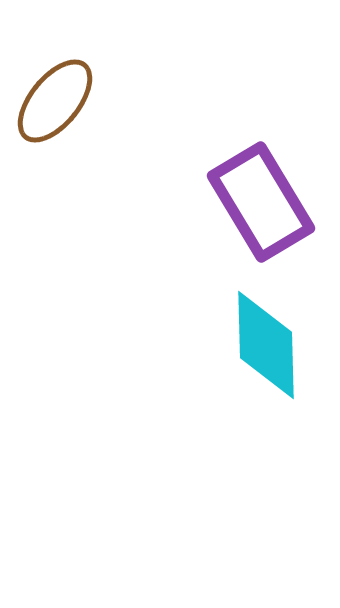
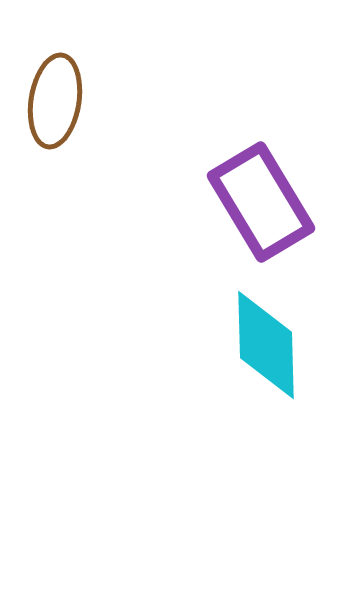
brown ellipse: rotated 30 degrees counterclockwise
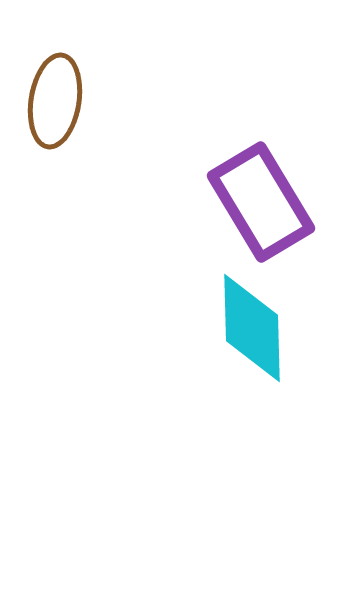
cyan diamond: moved 14 px left, 17 px up
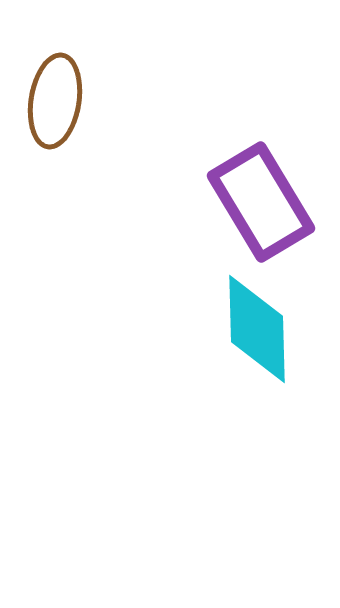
cyan diamond: moved 5 px right, 1 px down
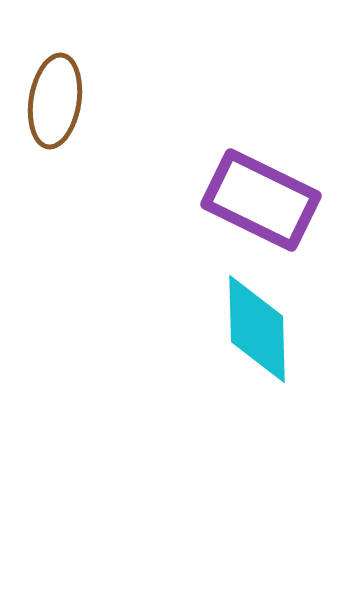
purple rectangle: moved 2 px up; rotated 33 degrees counterclockwise
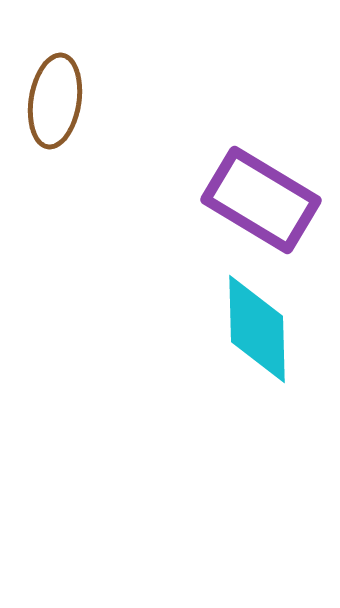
purple rectangle: rotated 5 degrees clockwise
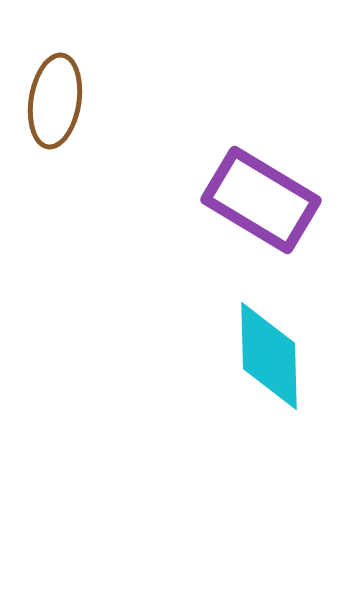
cyan diamond: moved 12 px right, 27 px down
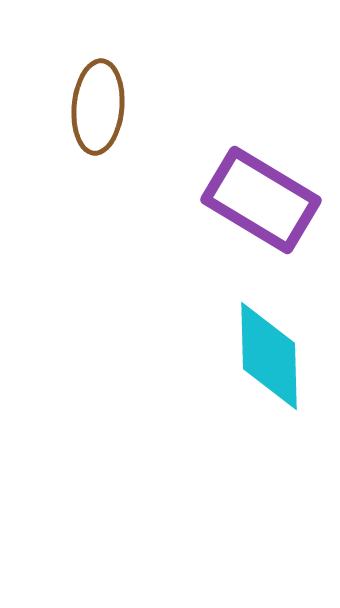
brown ellipse: moved 43 px right, 6 px down; rotated 4 degrees counterclockwise
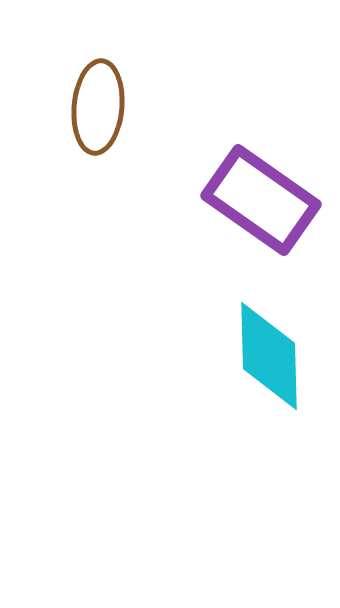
purple rectangle: rotated 4 degrees clockwise
